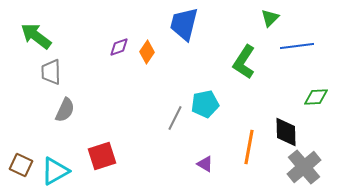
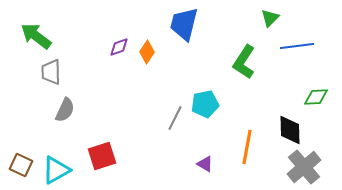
black diamond: moved 4 px right, 2 px up
orange line: moved 2 px left
cyan triangle: moved 1 px right, 1 px up
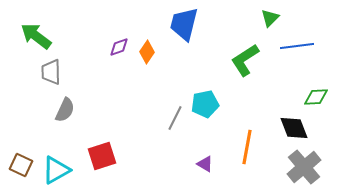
green L-shape: moved 1 px right, 2 px up; rotated 24 degrees clockwise
black diamond: moved 4 px right, 2 px up; rotated 20 degrees counterclockwise
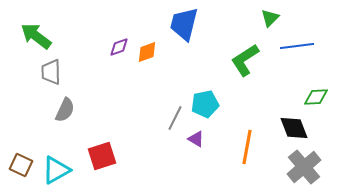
orange diamond: rotated 35 degrees clockwise
purple triangle: moved 9 px left, 25 px up
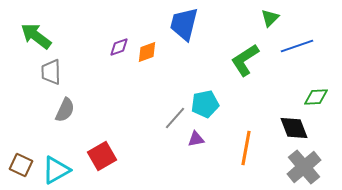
blue line: rotated 12 degrees counterclockwise
gray line: rotated 15 degrees clockwise
purple triangle: rotated 42 degrees counterclockwise
orange line: moved 1 px left, 1 px down
red square: rotated 12 degrees counterclockwise
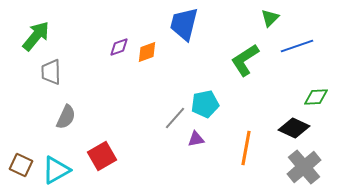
green arrow: rotated 92 degrees clockwise
gray semicircle: moved 1 px right, 7 px down
black diamond: rotated 44 degrees counterclockwise
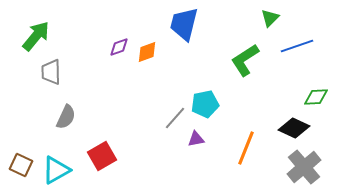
orange line: rotated 12 degrees clockwise
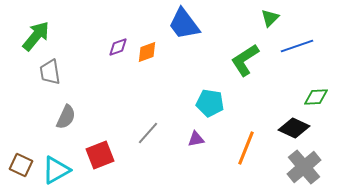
blue trapezoid: rotated 51 degrees counterclockwise
purple diamond: moved 1 px left
gray trapezoid: moved 1 px left; rotated 8 degrees counterclockwise
cyan pentagon: moved 5 px right, 1 px up; rotated 20 degrees clockwise
gray line: moved 27 px left, 15 px down
red square: moved 2 px left, 1 px up; rotated 8 degrees clockwise
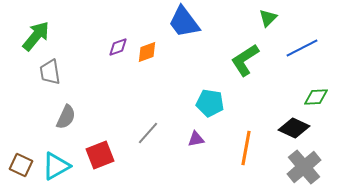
green triangle: moved 2 px left
blue trapezoid: moved 2 px up
blue line: moved 5 px right, 2 px down; rotated 8 degrees counterclockwise
orange line: rotated 12 degrees counterclockwise
cyan triangle: moved 4 px up
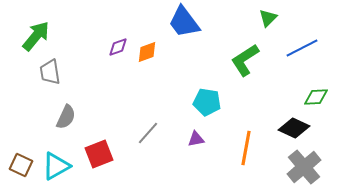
cyan pentagon: moved 3 px left, 1 px up
red square: moved 1 px left, 1 px up
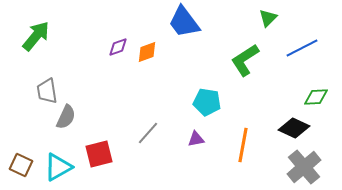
gray trapezoid: moved 3 px left, 19 px down
orange line: moved 3 px left, 3 px up
red square: rotated 8 degrees clockwise
cyan triangle: moved 2 px right, 1 px down
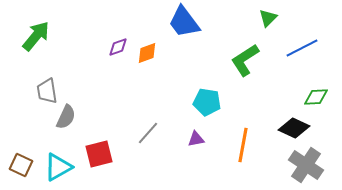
orange diamond: moved 1 px down
gray cross: moved 2 px right, 2 px up; rotated 16 degrees counterclockwise
